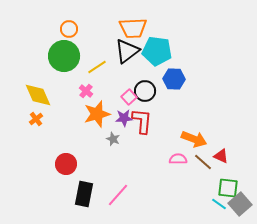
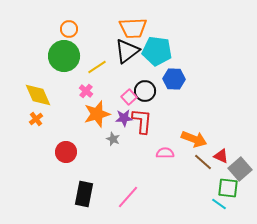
pink semicircle: moved 13 px left, 6 px up
red circle: moved 12 px up
pink line: moved 10 px right, 2 px down
gray square: moved 35 px up
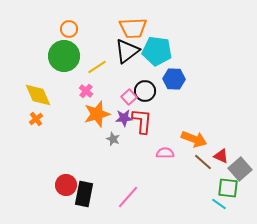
red circle: moved 33 px down
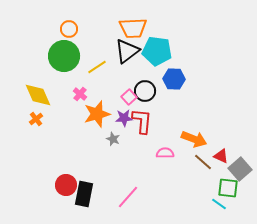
pink cross: moved 6 px left, 3 px down
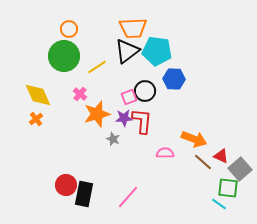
pink square: rotated 21 degrees clockwise
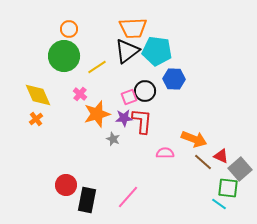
black rectangle: moved 3 px right, 6 px down
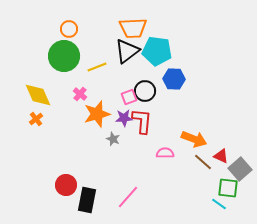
yellow line: rotated 12 degrees clockwise
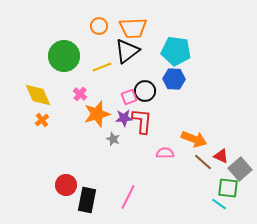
orange circle: moved 30 px right, 3 px up
cyan pentagon: moved 19 px right
yellow line: moved 5 px right
orange cross: moved 6 px right, 1 px down
pink line: rotated 15 degrees counterclockwise
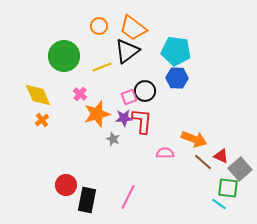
orange trapezoid: rotated 40 degrees clockwise
blue hexagon: moved 3 px right, 1 px up
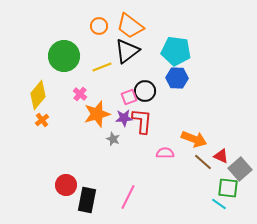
orange trapezoid: moved 3 px left, 2 px up
yellow diamond: rotated 64 degrees clockwise
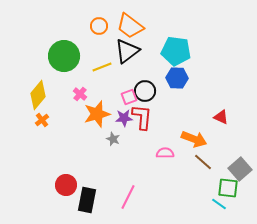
red L-shape: moved 4 px up
red triangle: moved 39 px up
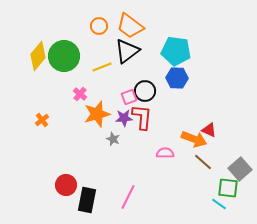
yellow diamond: moved 39 px up
red triangle: moved 12 px left, 13 px down
